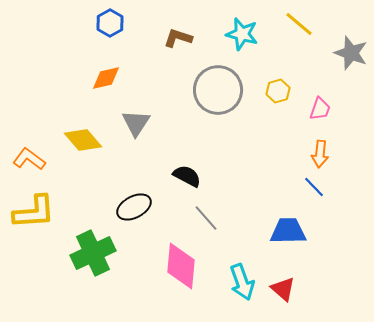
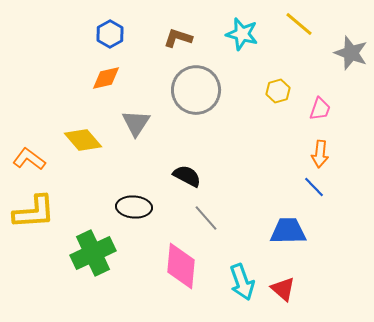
blue hexagon: moved 11 px down
gray circle: moved 22 px left
black ellipse: rotated 32 degrees clockwise
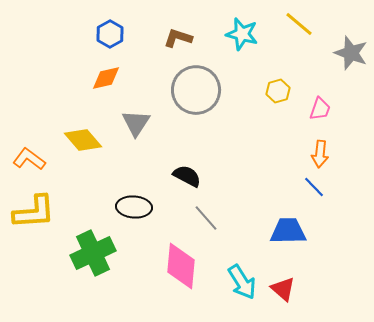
cyan arrow: rotated 12 degrees counterclockwise
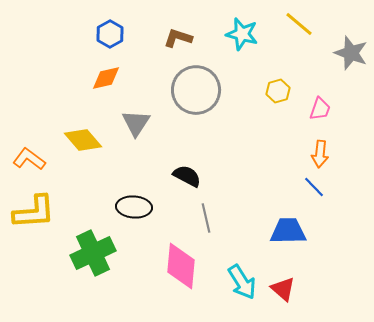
gray line: rotated 28 degrees clockwise
